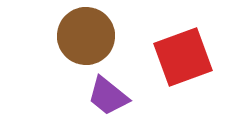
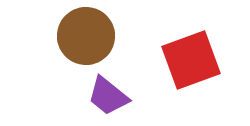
red square: moved 8 px right, 3 px down
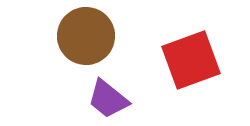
purple trapezoid: moved 3 px down
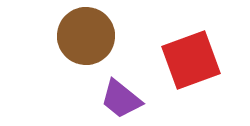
purple trapezoid: moved 13 px right
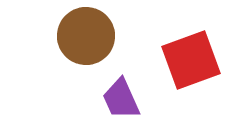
purple trapezoid: rotated 27 degrees clockwise
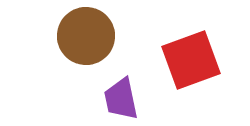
purple trapezoid: rotated 12 degrees clockwise
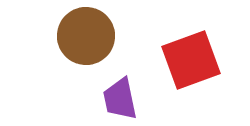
purple trapezoid: moved 1 px left
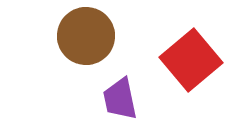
red square: rotated 20 degrees counterclockwise
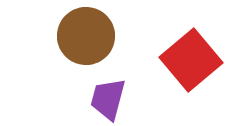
purple trapezoid: moved 12 px left; rotated 27 degrees clockwise
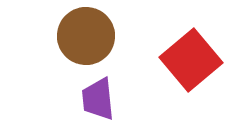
purple trapezoid: moved 10 px left; rotated 21 degrees counterclockwise
